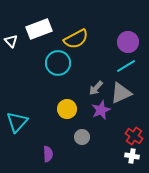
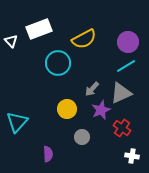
yellow semicircle: moved 8 px right
gray arrow: moved 4 px left, 1 px down
red cross: moved 12 px left, 8 px up
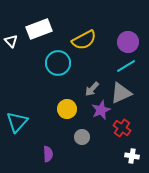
yellow semicircle: moved 1 px down
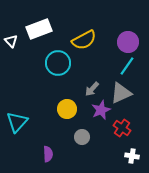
cyan line: moved 1 px right; rotated 24 degrees counterclockwise
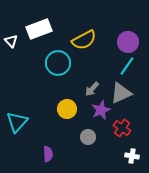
gray circle: moved 6 px right
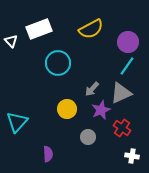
yellow semicircle: moved 7 px right, 11 px up
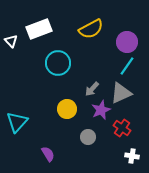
purple circle: moved 1 px left
purple semicircle: rotated 28 degrees counterclockwise
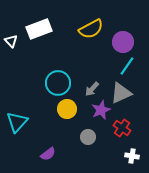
purple circle: moved 4 px left
cyan circle: moved 20 px down
purple semicircle: rotated 84 degrees clockwise
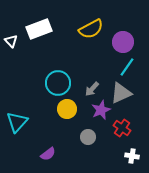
cyan line: moved 1 px down
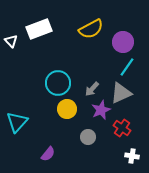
purple semicircle: rotated 14 degrees counterclockwise
